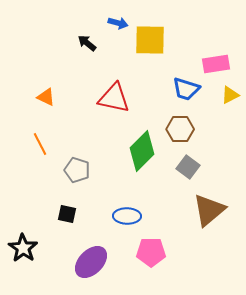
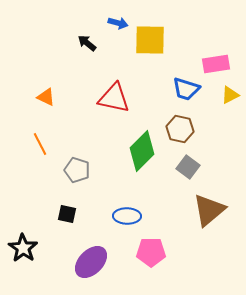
brown hexagon: rotated 12 degrees clockwise
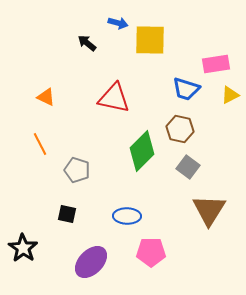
brown triangle: rotated 18 degrees counterclockwise
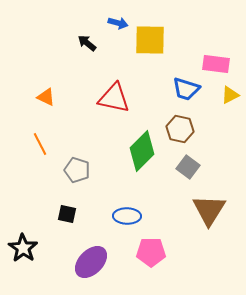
pink rectangle: rotated 16 degrees clockwise
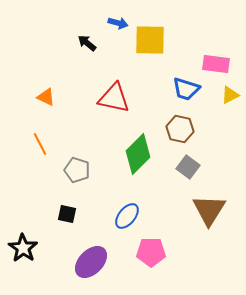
green diamond: moved 4 px left, 3 px down
blue ellipse: rotated 52 degrees counterclockwise
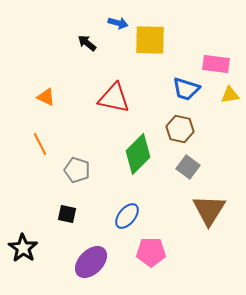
yellow triangle: rotated 18 degrees clockwise
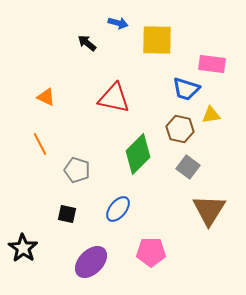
yellow square: moved 7 px right
pink rectangle: moved 4 px left
yellow triangle: moved 19 px left, 20 px down
blue ellipse: moved 9 px left, 7 px up
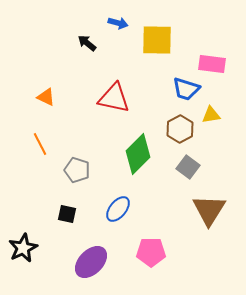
brown hexagon: rotated 20 degrees clockwise
black star: rotated 12 degrees clockwise
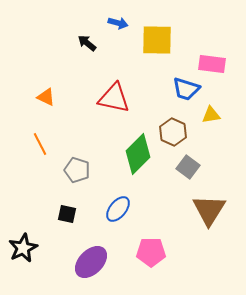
brown hexagon: moved 7 px left, 3 px down; rotated 8 degrees counterclockwise
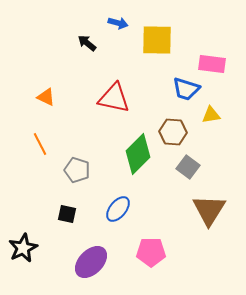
brown hexagon: rotated 20 degrees counterclockwise
